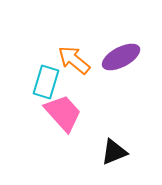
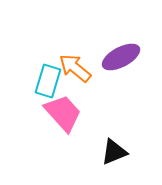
orange arrow: moved 1 px right, 8 px down
cyan rectangle: moved 2 px right, 1 px up
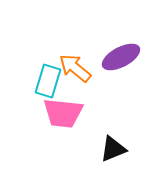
pink trapezoid: rotated 138 degrees clockwise
black triangle: moved 1 px left, 3 px up
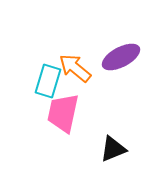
pink trapezoid: rotated 96 degrees clockwise
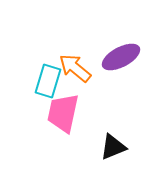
black triangle: moved 2 px up
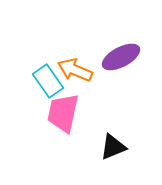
orange arrow: moved 2 px down; rotated 16 degrees counterclockwise
cyan rectangle: rotated 52 degrees counterclockwise
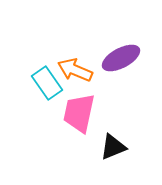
purple ellipse: moved 1 px down
cyan rectangle: moved 1 px left, 2 px down
pink trapezoid: moved 16 px right
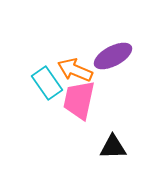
purple ellipse: moved 8 px left, 2 px up
pink trapezoid: moved 13 px up
black triangle: rotated 20 degrees clockwise
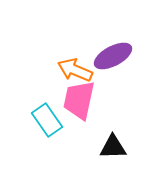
cyan rectangle: moved 37 px down
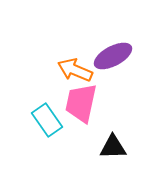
pink trapezoid: moved 2 px right, 3 px down
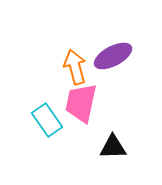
orange arrow: moved 3 px up; rotated 52 degrees clockwise
